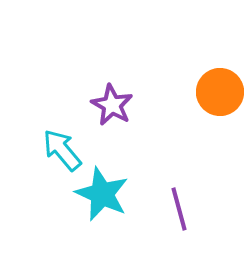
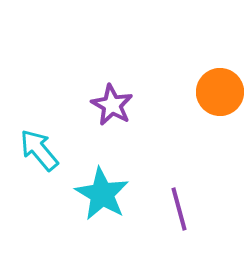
cyan arrow: moved 23 px left
cyan star: rotated 6 degrees clockwise
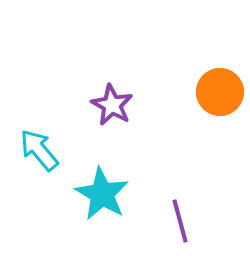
purple line: moved 1 px right, 12 px down
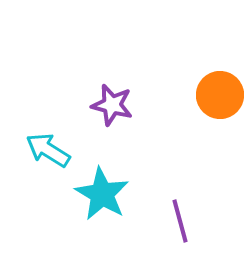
orange circle: moved 3 px down
purple star: rotated 15 degrees counterclockwise
cyan arrow: moved 9 px right; rotated 18 degrees counterclockwise
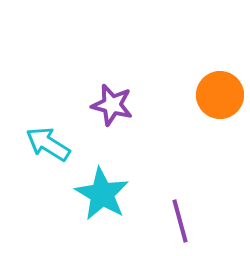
cyan arrow: moved 6 px up
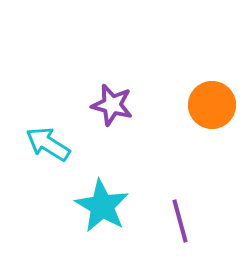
orange circle: moved 8 px left, 10 px down
cyan star: moved 12 px down
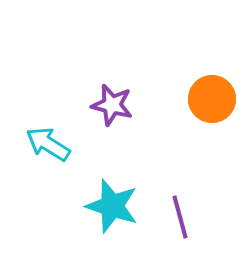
orange circle: moved 6 px up
cyan star: moved 10 px right; rotated 12 degrees counterclockwise
purple line: moved 4 px up
